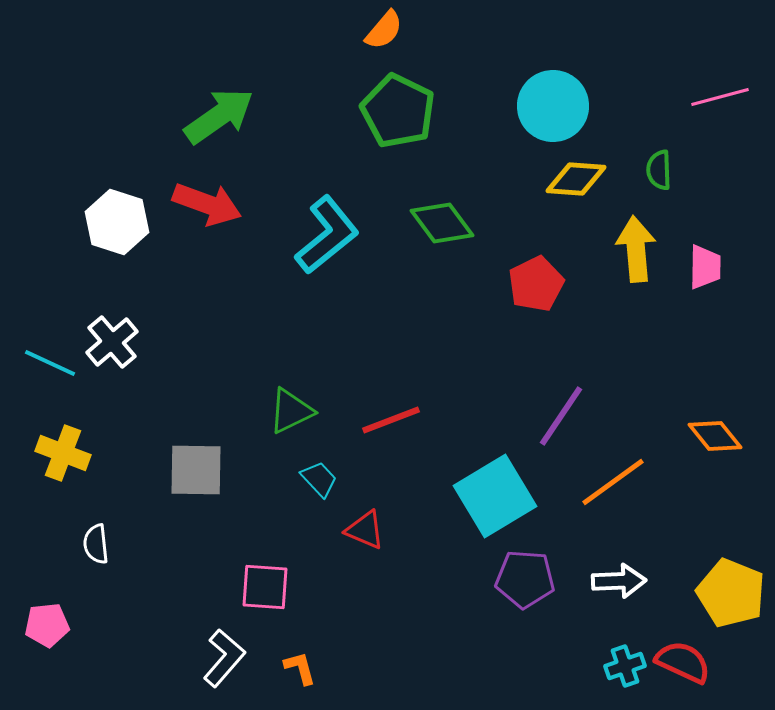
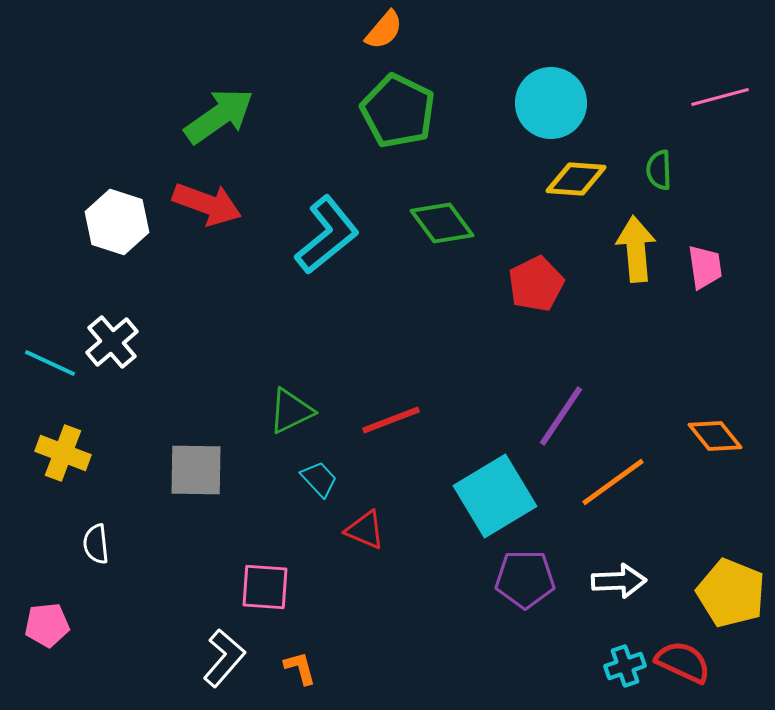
cyan circle: moved 2 px left, 3 px up
pink trapezoid: rotated 9 degrees counterclockwise
purple pentagon: rotated 4 degrees counterclockwise
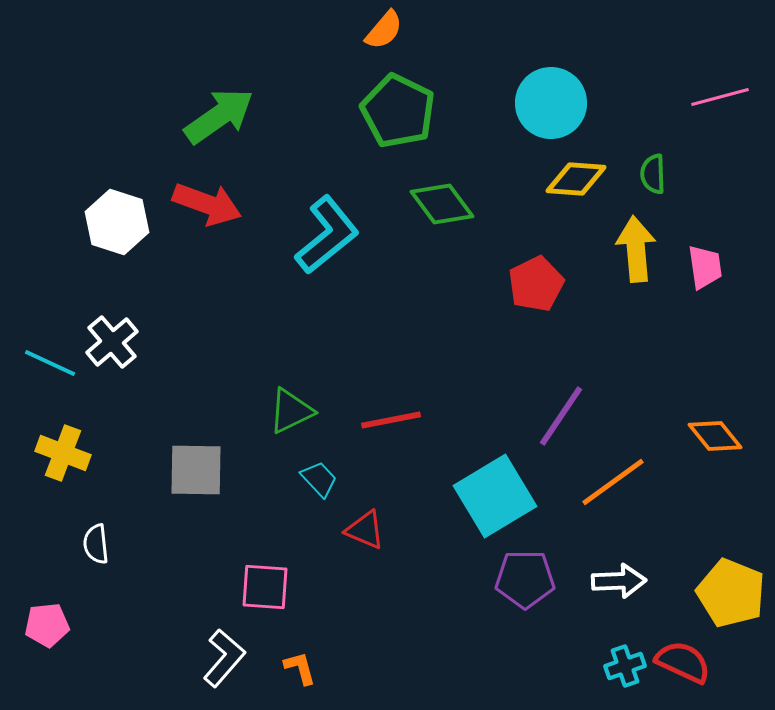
green semicircle: moved 6 px left, 4 px down
green diamond: moved 19 px up
red line: rotated 10 degrees clockwise
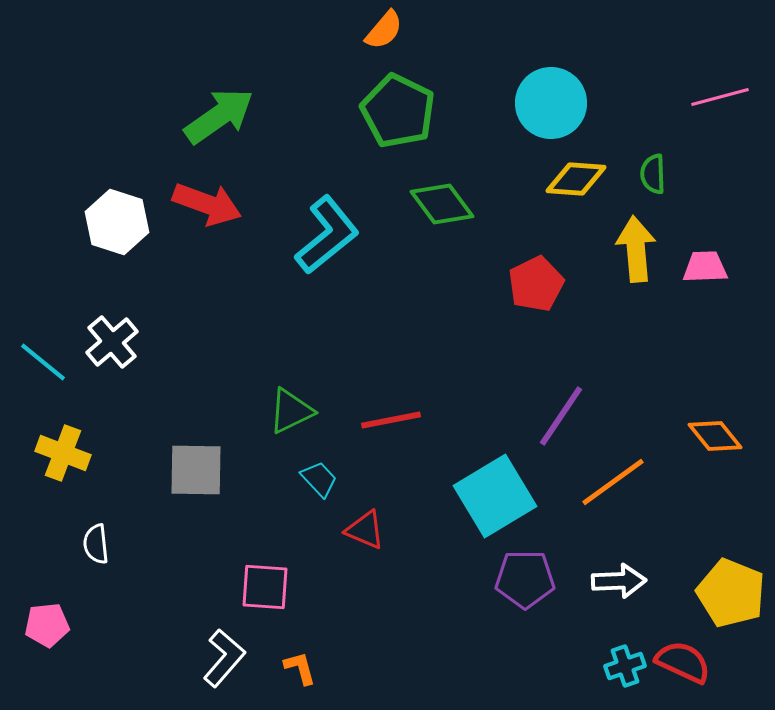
pink trapezoid: rotated 84 degrees counterclockwise
cyan line: moved 7 px left, 1 px up; rotated 14 degrees clockwise
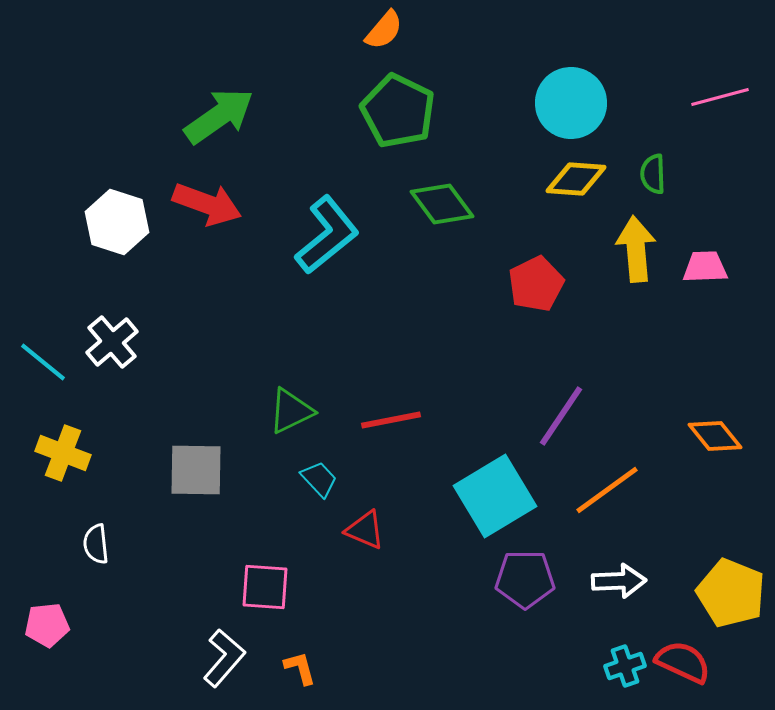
cyan circle: moved 20 px right
orange line: moved 6 px left, 8 px down
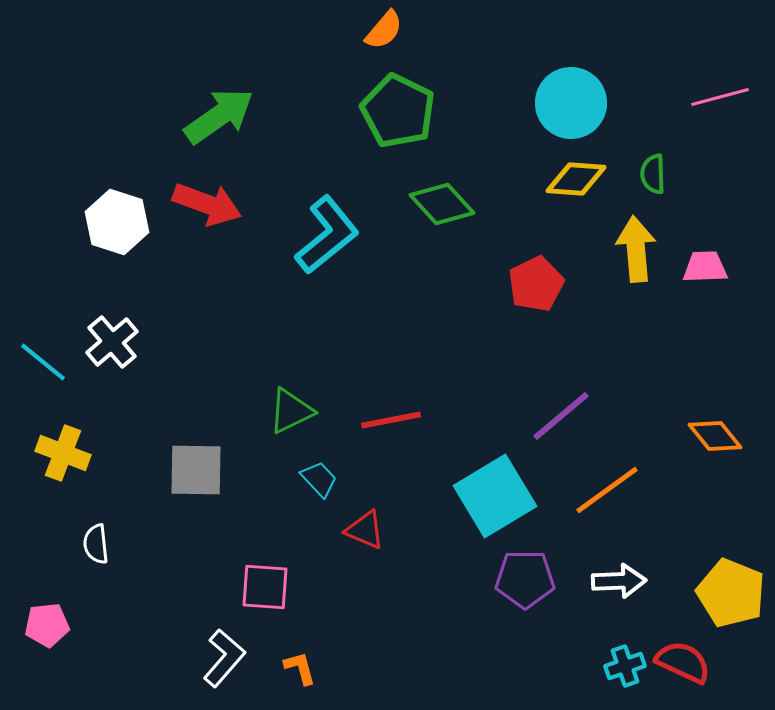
green diamond: rotated 6 degrees counterclockwise
purple line: rotated 16 degrees clockwise
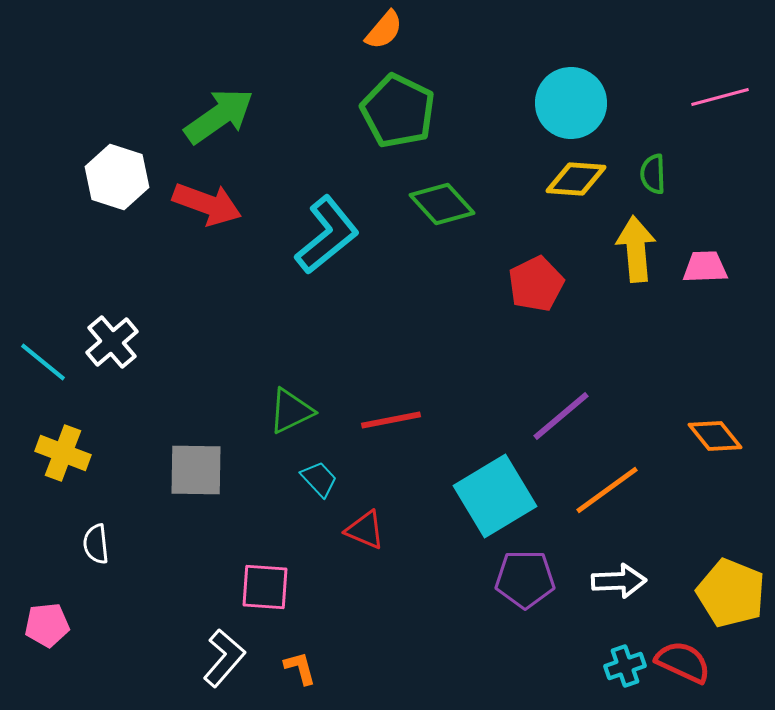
white hexagon: moved 45 px up
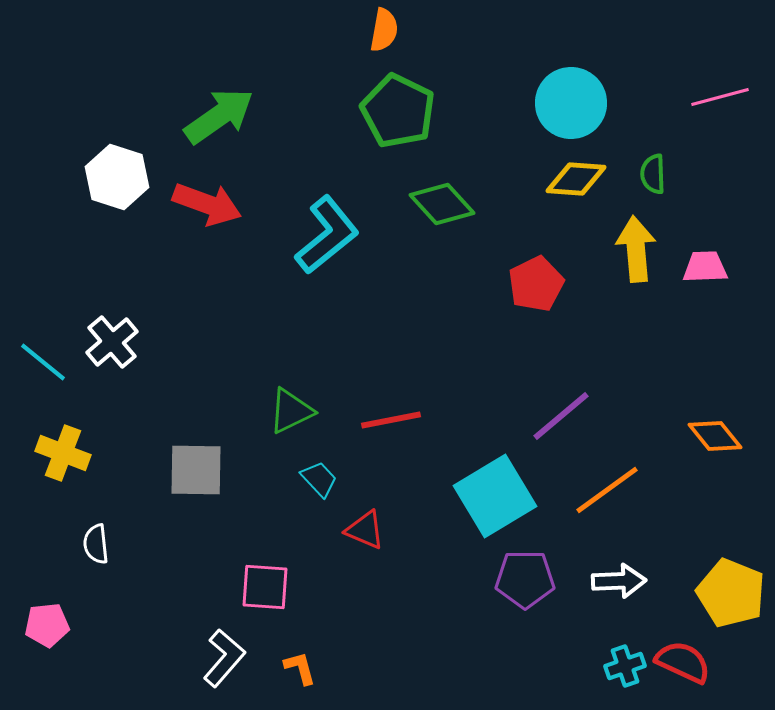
orange semicircle: rotated 30 degrees counterclockwise
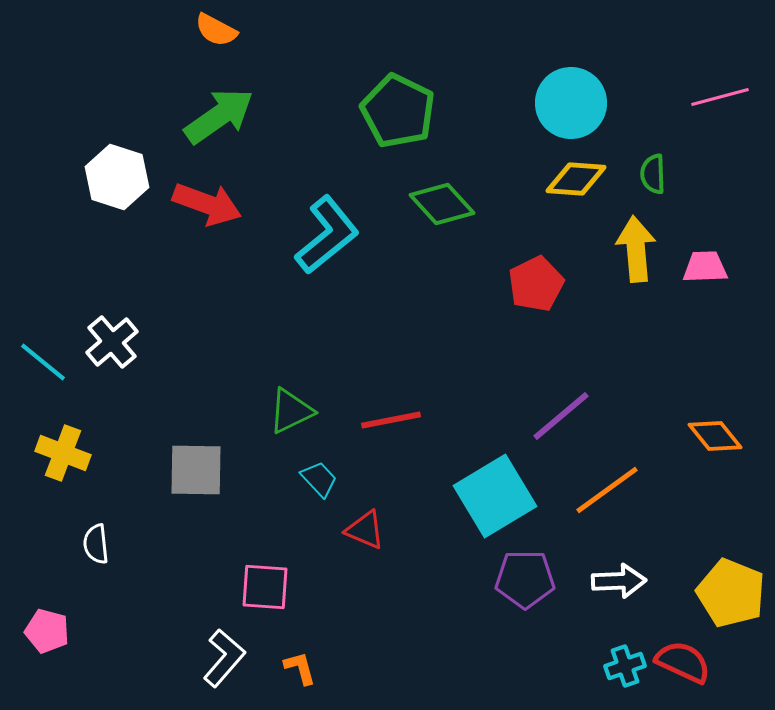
orange semicircle: moved 168 px left; rotated 108 degrees clockwise
pink pentagon: moved 6 px down; rotated 21 degrees clockwise
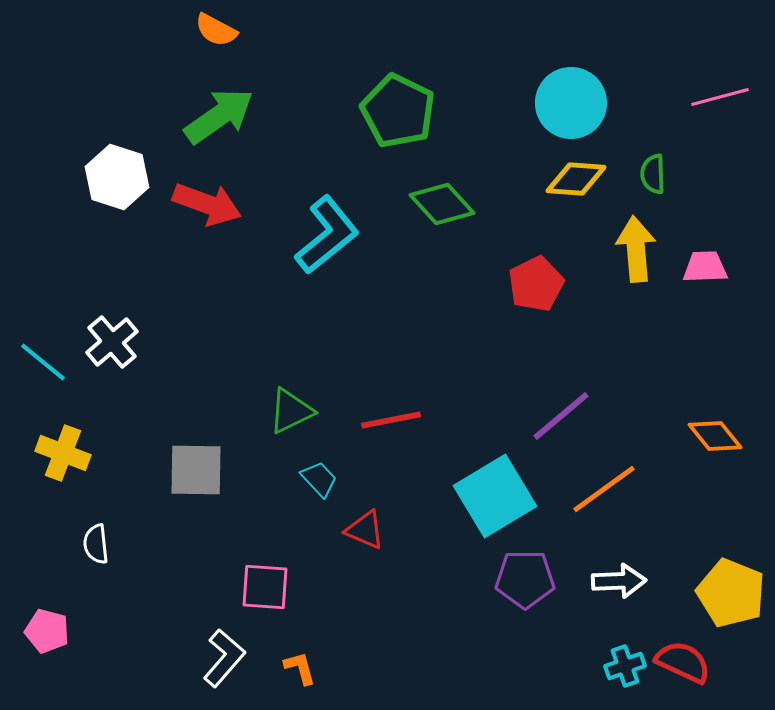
orange line: moved 3 px left, 1 px up
